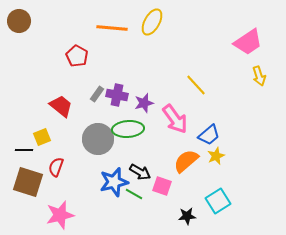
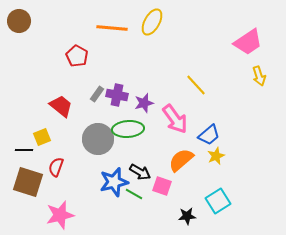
orange semicircle: moved 5 px left, 1 px up
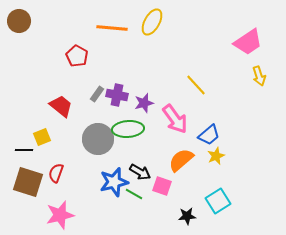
red semicircle: moved 6 px down
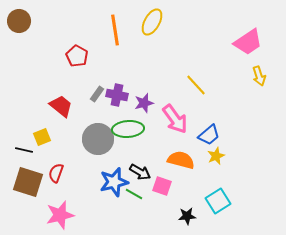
orange line: moved 3 px right, 2 px down; rotated 76 degrees clockwise
black line: rotated 12 degrees clockwise
orange semicircle: rotated 56 degrees clockwise
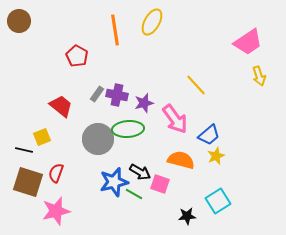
pink square: moved 2 px left, 2 px up
pink star: moved 4 px left, 4 px up
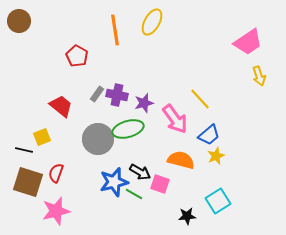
yellow line: moved 4 px right, 14 px down
green ellipse: rotated 12 degrees counterclockwise
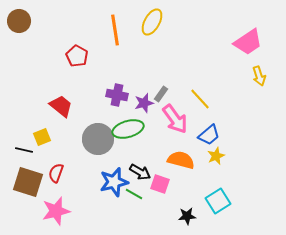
gray rectangle: moved 64 px right
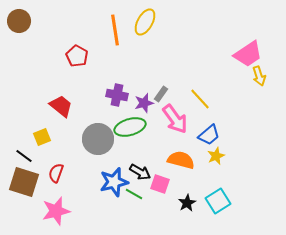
yellow ellipse: moved 7 px left
pink trapezoid: moved 12 px down
green ellipse: moved 2 px right, 2 px up
black line: moved 6 px down; rotated 24 degrees clockwise
brown square: moved 4 px left
black star: moved 13 px up; rotated 24 degrees counterclockwise
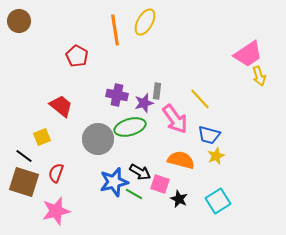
gray rectangle: moved 4 px left, 3 px up; rotated 28 degrees counterclockwise
blue trapezoid: rotated 55 degrees clockwise
black star: moved 8 px left, 4 px up; rotated 18 degrees counterclockwise
